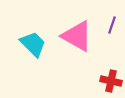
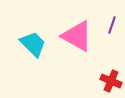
red cross: rotated 10 degrees clockwise
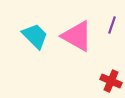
cyan trapezoid: moved 2 px right, 8 px up
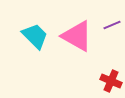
purple line: rotated 48 degrees clockwise
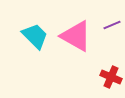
pink triangle: moved 1 px left
red cross: moved 4 px up
